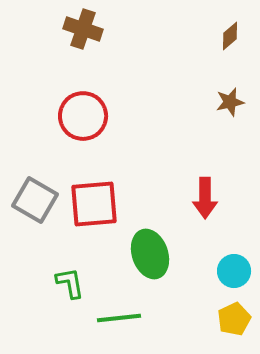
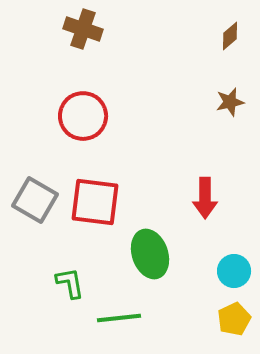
red square: moved 1 px right, 2 px up; rotated 12 degrees clockwise
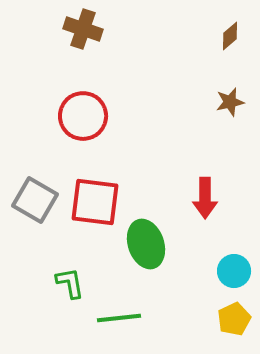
green ellipse: moved 4 px left, 10 px up
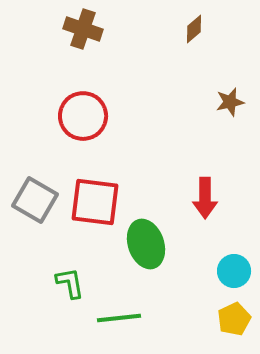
brown diamond: moved 36 px left, 7 px up
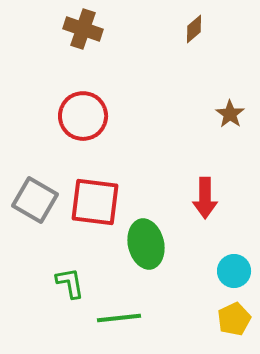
brown star: moved 12 px down; rotated 24 degrees counterclockwise
green ellipse: rotated 6 degrees clockwise
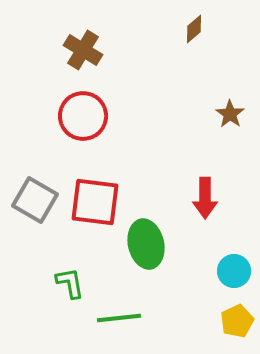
brown cross: moved 21 px down; rotated 12 degrees clockwise
yellow pentagon: moved 3 px right, 2 px down
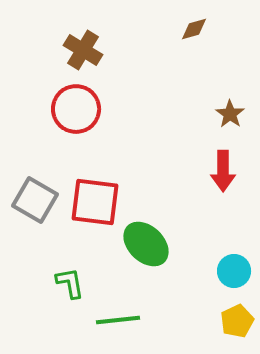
brown diamond: rotated 24 degrees clockwise
red circle: moved 7 px left, 7 px up
red arrow: moved 18 px right, 27 px up
green ellipse: rotated 33 degrees counterclockwise
green line: moved 1 px left, 2 px down
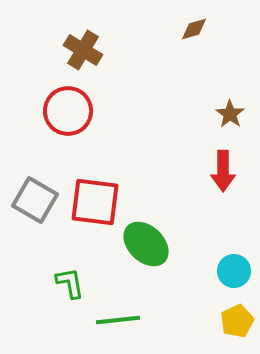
red circle: moved 8 px left, 2 px down
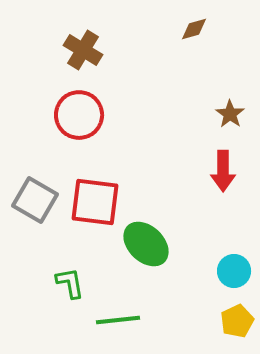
red circle: moved 11 px right, 4 px down
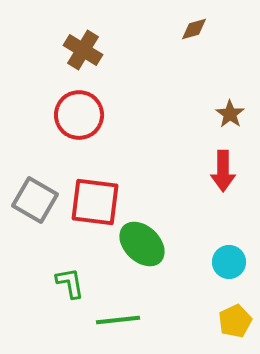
green ellipse: moved 4 px left
cyan circle: moved 5 px left, 9 px up
yellow pentagon: moved 2 px left
